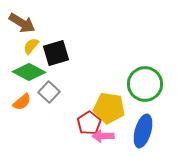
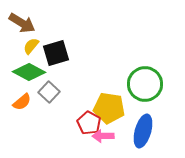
red pentagon: rotated 10 degrees counterclockwise
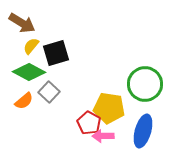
orange semicircle: moved 2 px right, 1 px up
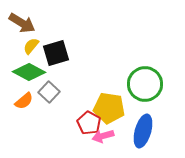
pink arrow: rotated 15 degrees counterclockwise
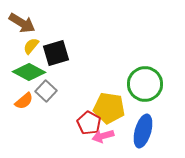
gray square: moved 3 px left, 1 px up
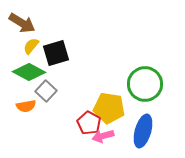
orange semicircle: moved 2 px right, 5 px down; rotated 30 degrees clockwise
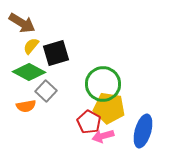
green circle: moved 42 px left
red pentagon: moved 1 px up
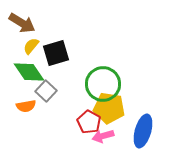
green diamond: rotated 28 degrees clockwise
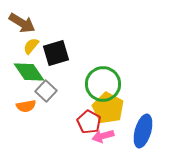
yellow pentagon: moved 1 px left; rotated 20 degrees clockwise
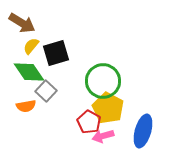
green circle: moved 3 px up
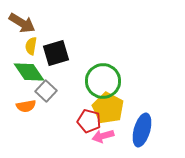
yellow semicircle: rotated 30 degrees counterclockwise
red pentagon: moved 1 px up; rotated 15 degrees counterclockwise
blue ellipse: moved 1 px left, 1 px up
